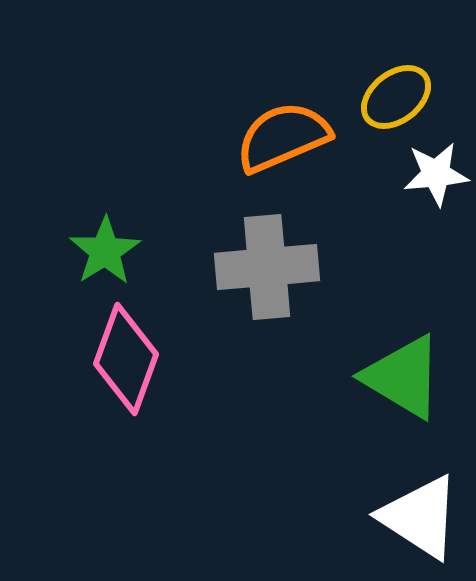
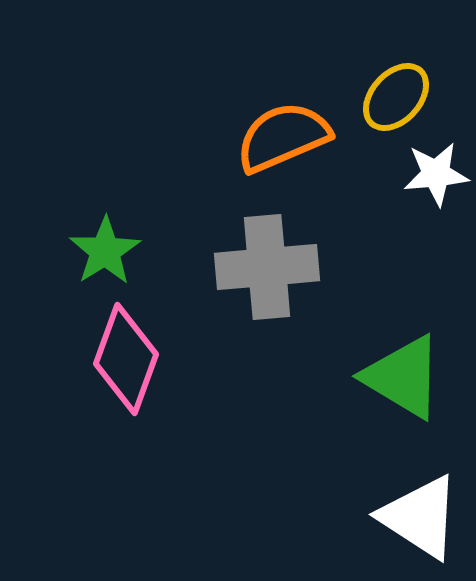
yellow ellipse: rotated 10 degrees counterclockwise
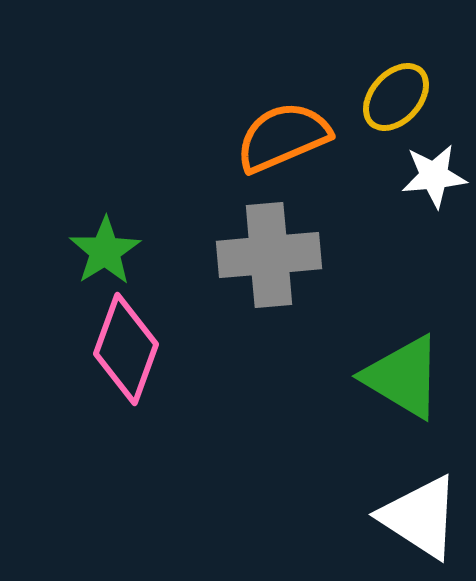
white star: moved 2 px left, 2 px down
gray cross: moved 2 px right, 12 px up
pink diamond: moved 10 px up
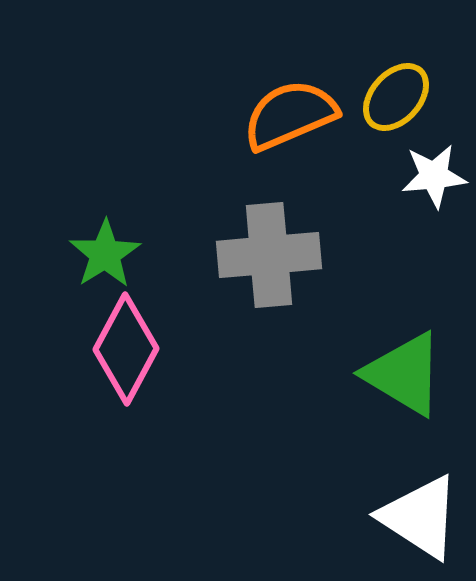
orange semicircle: moved 7 px right, 22 px up
green star: moved 3 px down
pink diamond: rotated 8 degrees clockwise
green triangle: moved 1 px right, 3 px up
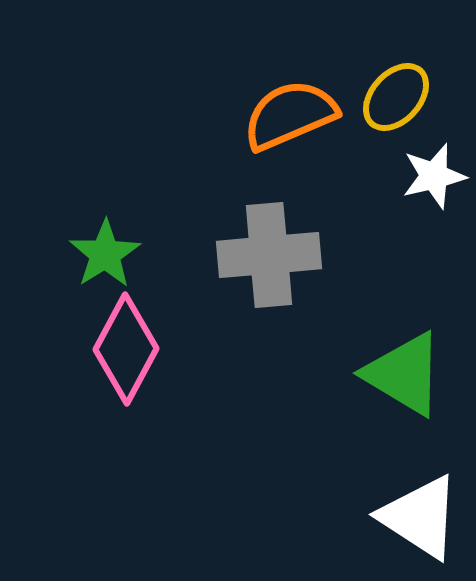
white star: rotated 8 degrees counterclockwise
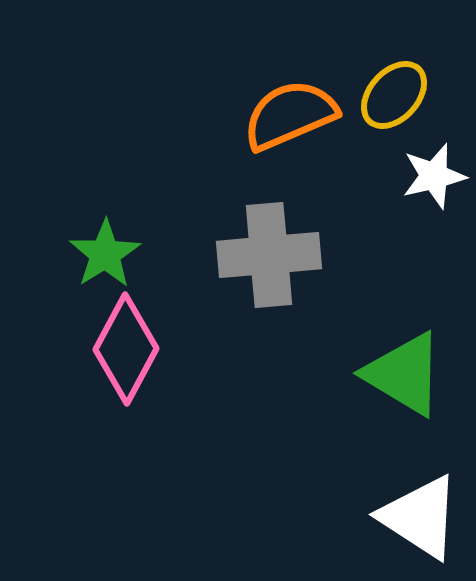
yellow ellipse: moved 2 px left, 2 px up
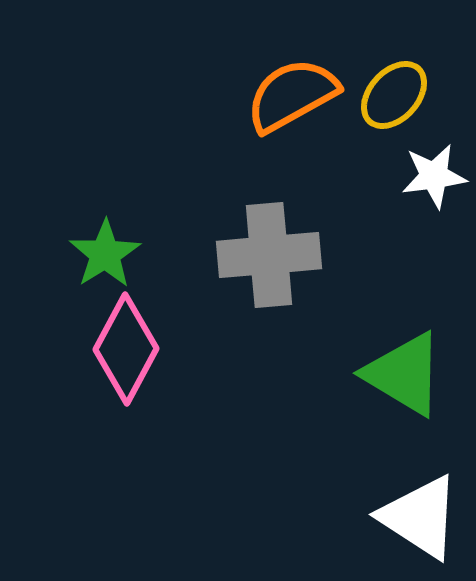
orange semicircle: moved 2 px right, 20 px up; rotated 6 degrees counterclockwise
white star: rotated 6 degrees clockwise
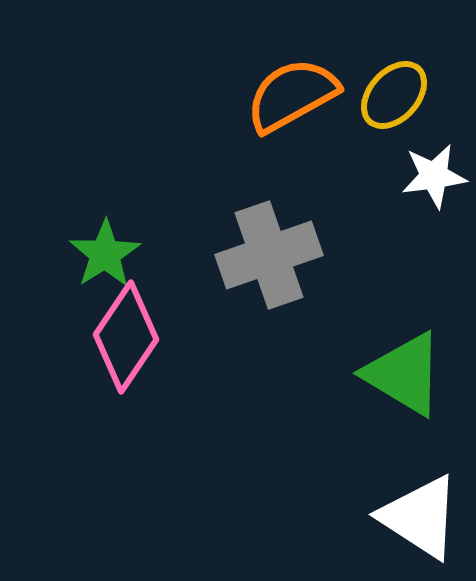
gray cross: rotated 14 degrees counterclockwise
pink diamond: moved 12 px up; rotated 6 degrees clockwise
